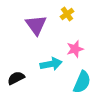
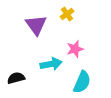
black semicircle: rotated 12 degrees clockwise
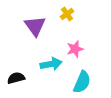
purple triangle: moved 1 px left, 1 px down
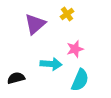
purple triangle: moved 2 px up; rotated 25 degrees clockwise
cyan arrow: rotated 15 degrees clockwise
cyan semicircle: moved 2 px left, 2 px up
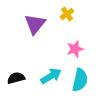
purple triangle: rotated 10 degrees counterclockwise
cyan arrow: moved 12 px down; rotated 35 degrees counterclockwise
cyan semicircle: rotated 10 degrees counterclockwise
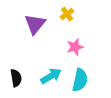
pink star: moved 2 px up
black semicircle: rotated 96 degrees clockwise
